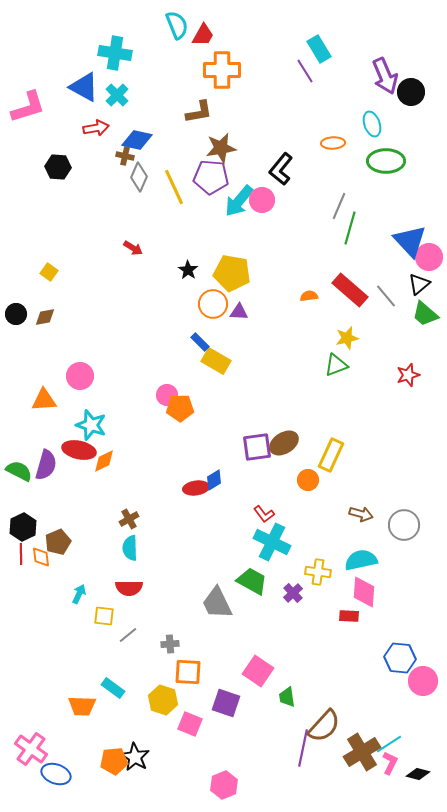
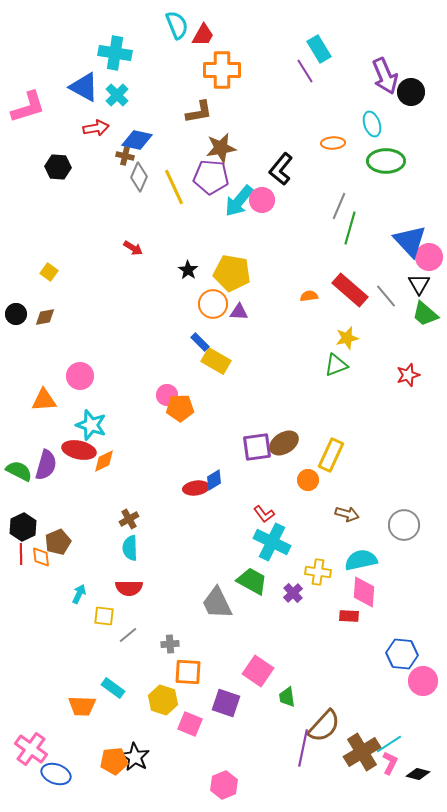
black triangle at (419, 284): rotated 20 degrees counterclockwise
brown arrow at (361, 514): moved 14 px left
blue hexagon at (400, 658): moved 2 px right, 4 px up
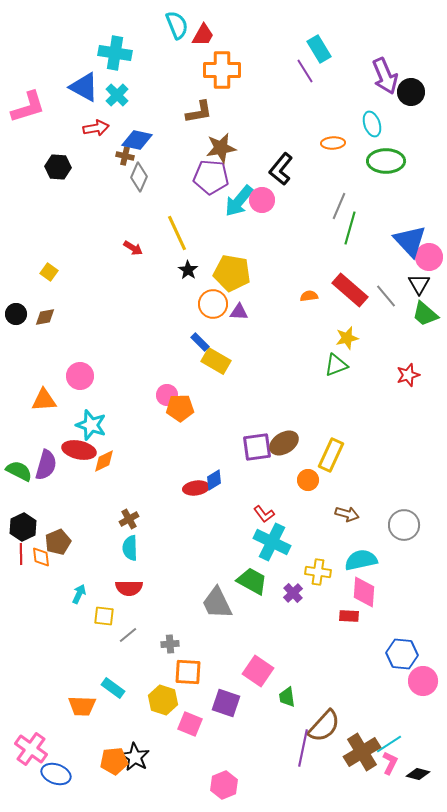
yellow line at (174, 187): moved 3 px right, 46 px down
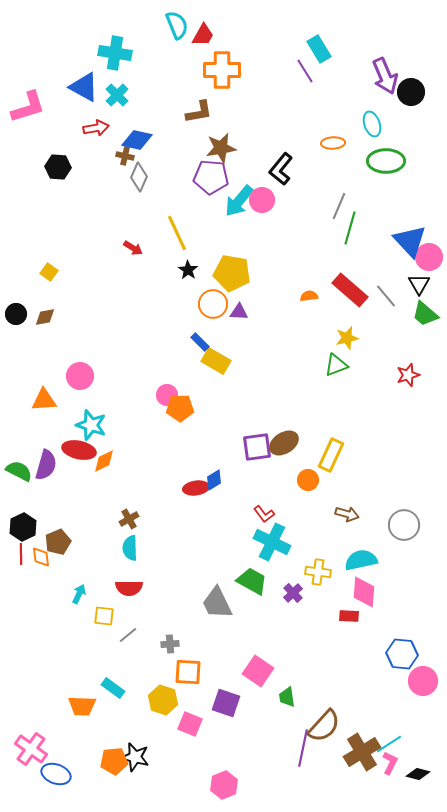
black star at (135, 757): rotated 16 degrees counterclockwise
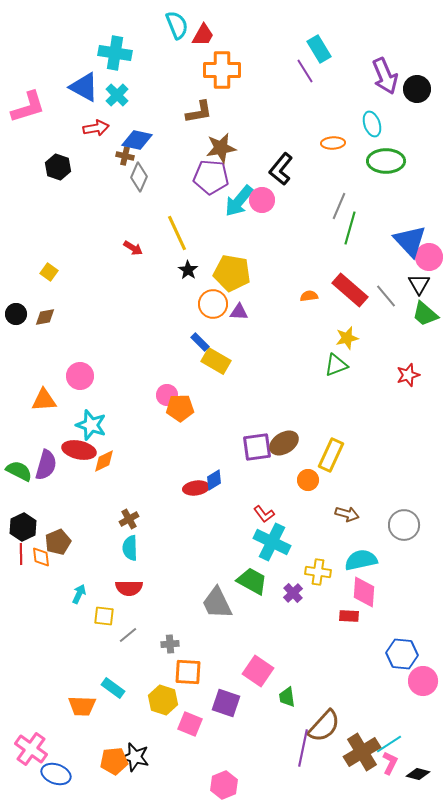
black circle at (411, 92): moved 6 px right, 3 px up
black hexagon at (58, 167): rotated 15 degrees clockwise
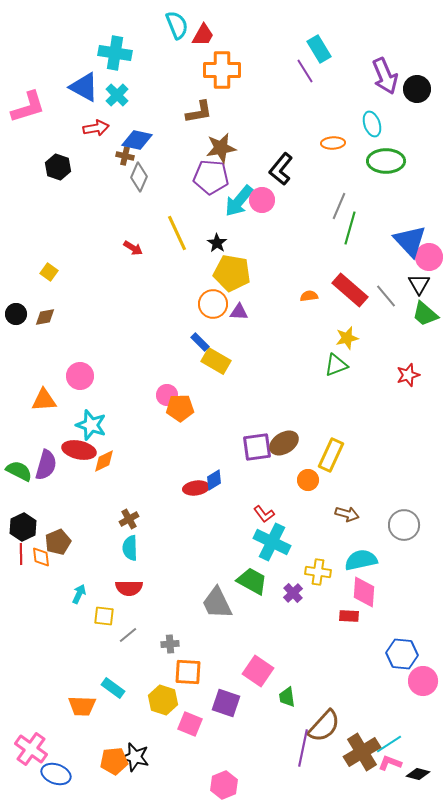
black star at (188, 270): moved 29 px right, 27 px up
pink L-shape at (390, 763): rotated 95 degrees counterclockwise
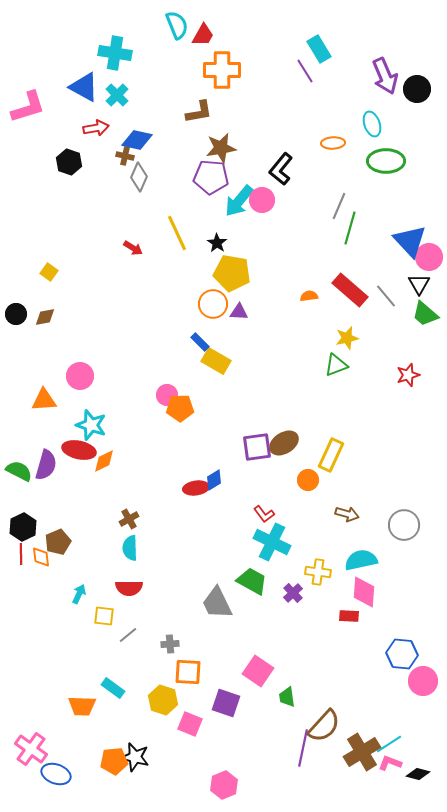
black hexagon at (58, 167): moved 11 px right, 5 px up
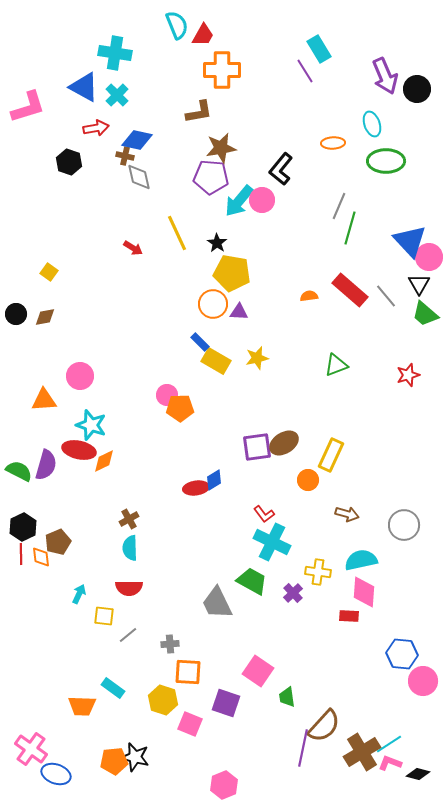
gray diamond at (139, 177): rotated 36 degrees counterclockwise
yellow star at (347, 338): moved 90 px left, 20 px down
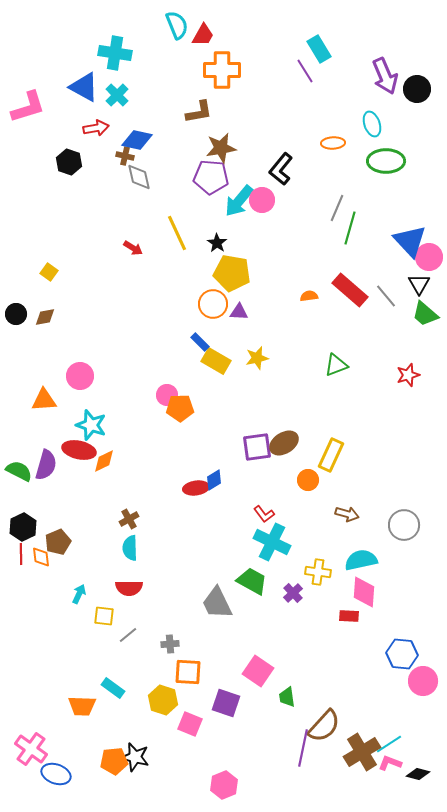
gray line at (339, 206): moved 2 px left, 2 px down
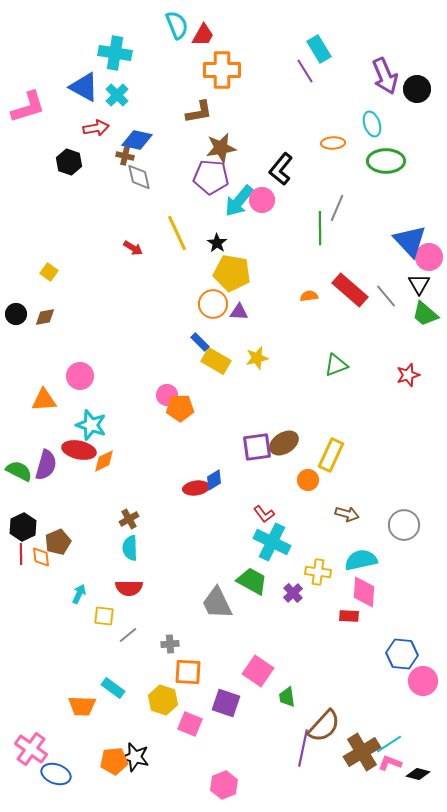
green line at (350, 228): moved 30 px left; rotated 16 degrees counterclockwise
